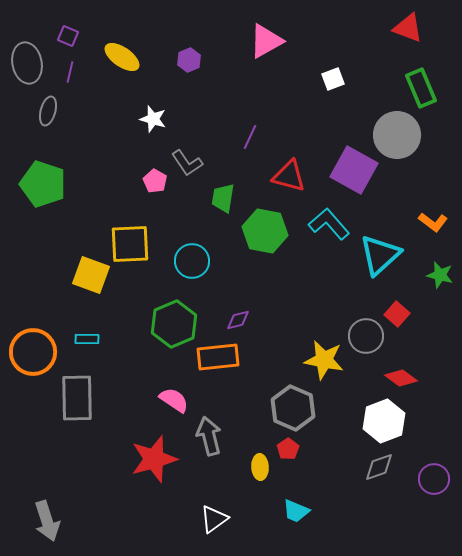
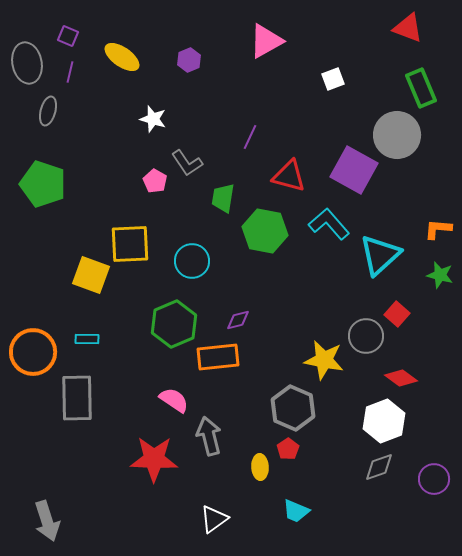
orange L-shape at (433, 222): moved 5 px right, 7 px down; rotated 148 degrees clockwise
red star at (154, 459): rotated 18 degrees clockwise
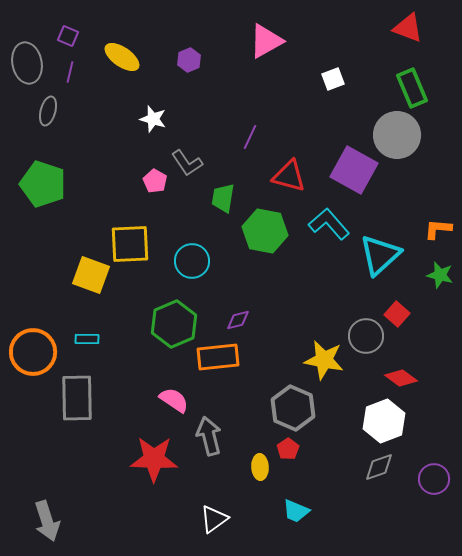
green rectangle at (421, 88): moved 9 px left
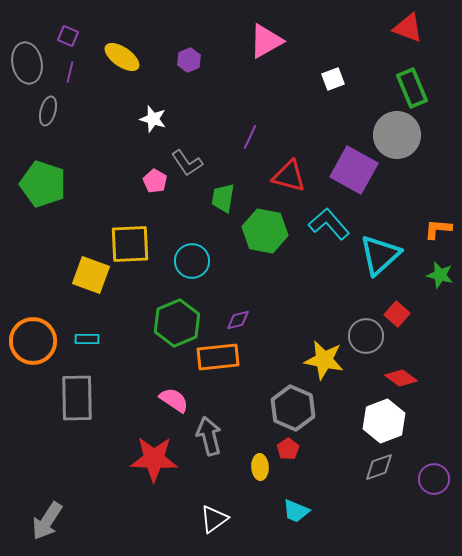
green hexagon at (174, 324): moved 3 px right, 1 px up
orange circle at (33, 352): moved 11 px up
gray arrow at (47, 521): rotated 51 degrees clockwise
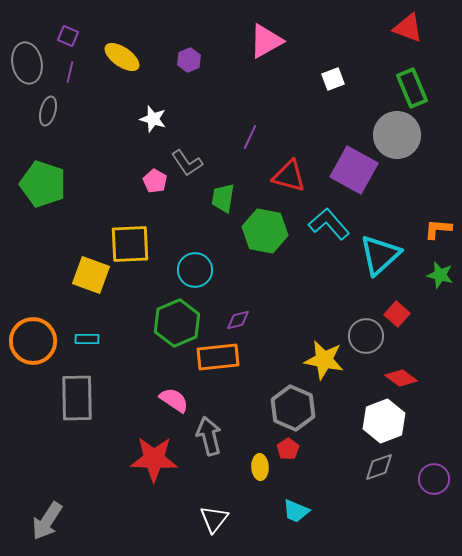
cyan circle at (192, 261): moved 3 px right, 9 px down
white triangle at (214, 519): rotated 16 degrees counterclockwise
